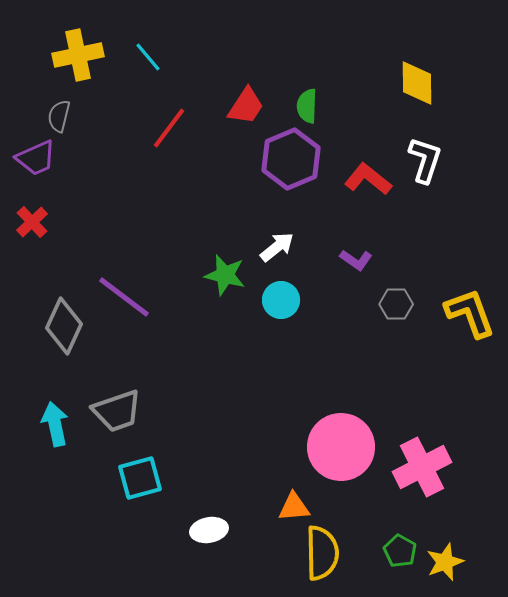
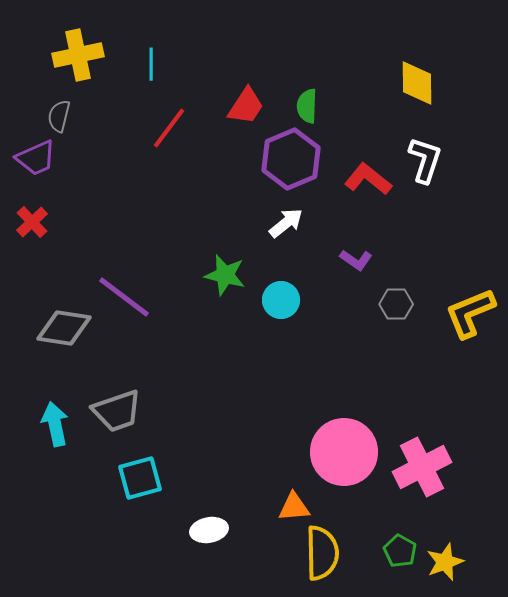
cyan line: moved 3 px right, 7 px down; rotated 40 degrees clockwise
white arrow: moved 9 px right, 24 px up
yellow L-shape: rotated 92 degrees counterclockwise
gray diamond: moved 2 px down; rotated 74 degrees clockwise
pink circle: moved 3 px right, 5 px down
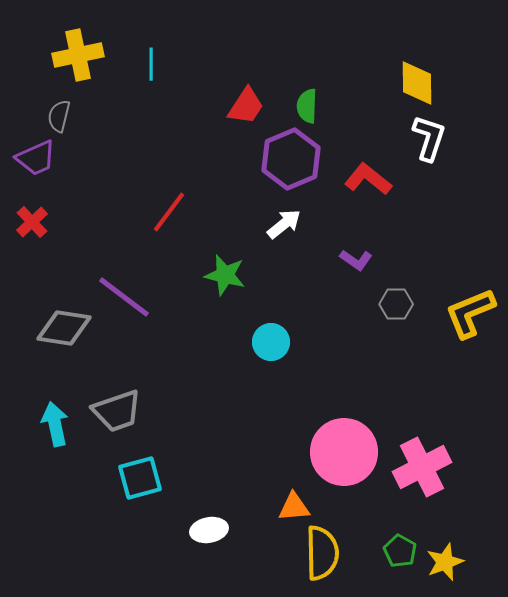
red line: moved 84 px down
white L-shape: moved 4 px right, 22 px up
white arrow: moved 2 px left, 1 px down
cyan circle: moved 10 px left, 42 px down
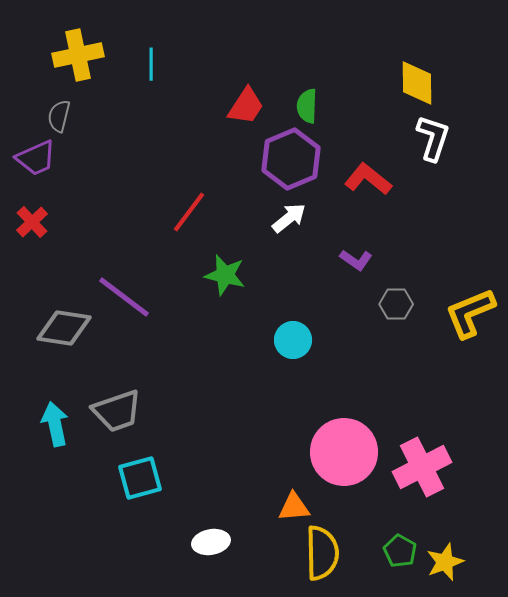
white L-shape: moved 4 px right
red line: moved 20 px right
white arrow: moved 5 px right, 6 px up
cyan circle: moved 22 px right, 2 px up
white ellipse: moved 2 px right, 12 px down
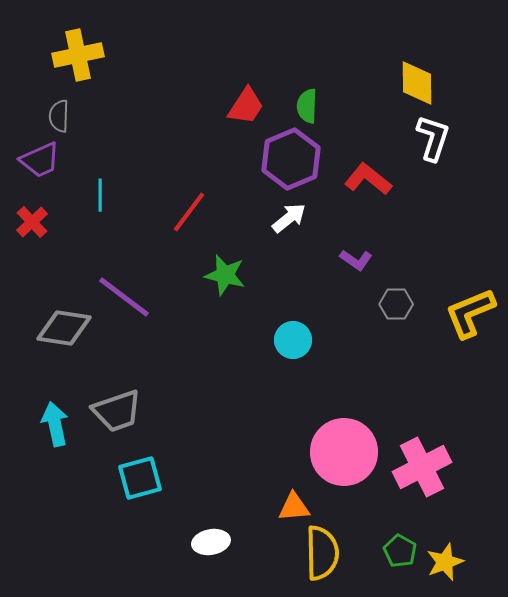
cyan line: moved 51 px left, 131 px down
gray semicircle: rotated 12 degrees counterclockwise
purple trapezoid: moved 4 px right, 2 px down
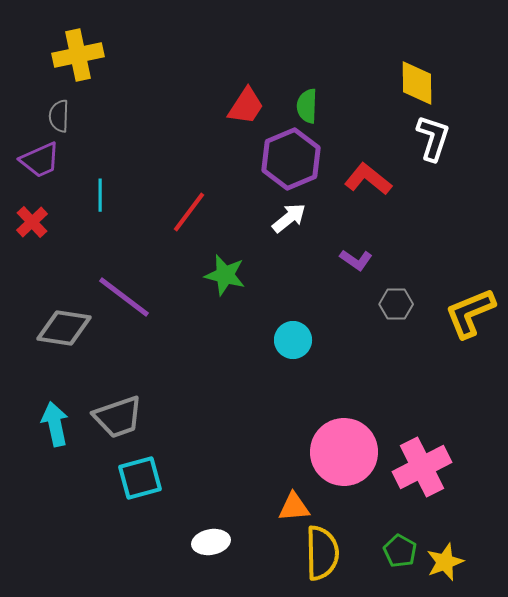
gray trapezoid: moved 1 px right, 6 px down
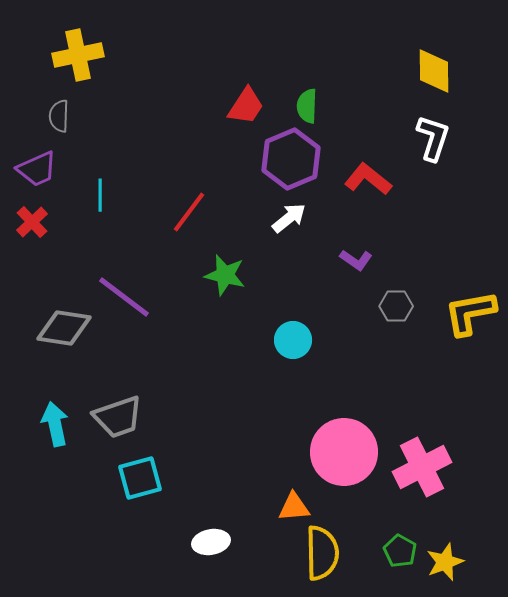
yellow diamond: moved 17 px right, 12 px up
purple trapezoid: moved 3 px left, 9 px down
gray hexagon: moved 2 px down
yellow L-shape: rotated 12 degrees clockwise
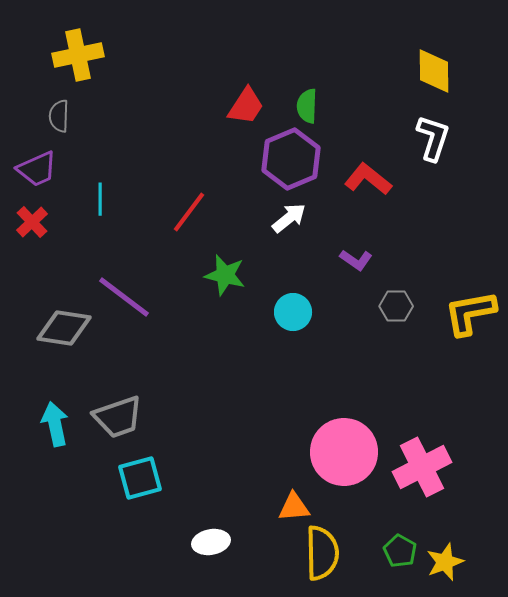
cyan line: moved 4 px down
cyan circle: moved 28 px up
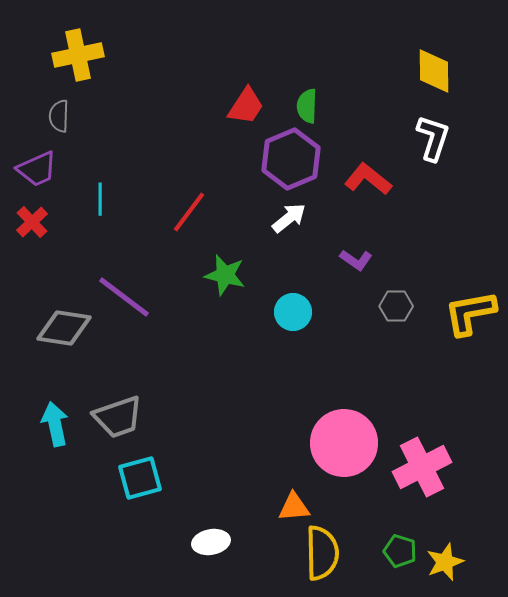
pink circle: moved 9 px up
green pentagon: rotated 12 degrees counterclockwise
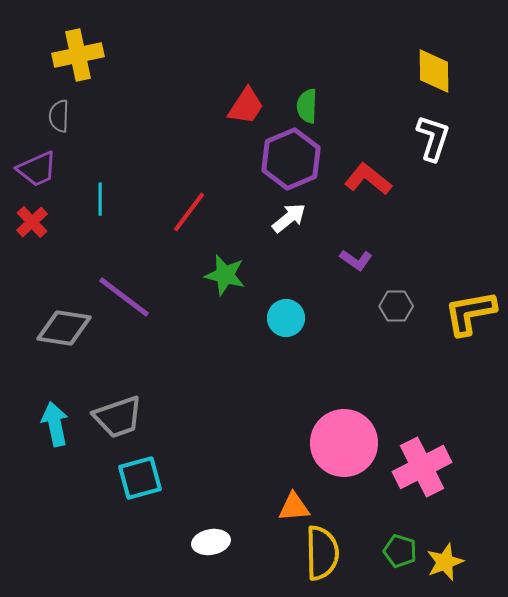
cyan circle: moved 7 px left, 6 px down
